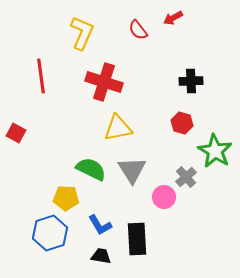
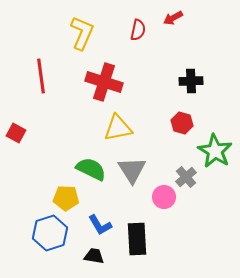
red semicircle: rotated 130 degrees counterclockwise
black trapezoid: moved 7 px left
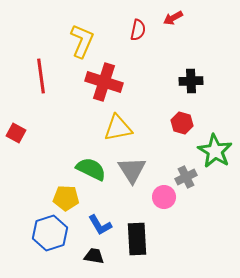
yellow L-shape: moved 8 px down
gray cross: rotated 15 degrees clockwise
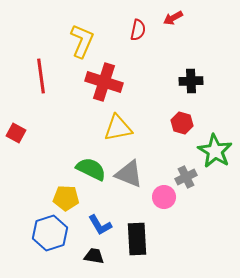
gray triangle: moved 3 px left, 4 px down; rotated 36 degrees counterclockwise
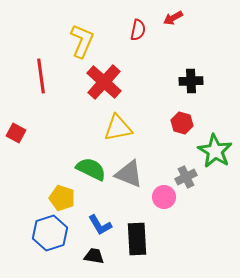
red cross: rotated 24 degrees clockwise
yellow pentagon: moved 4 px left; rotated 15 degrees clockwise
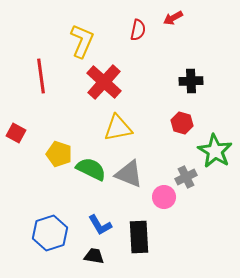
yellow pentagon: moved 3 px left, 44 px up
black rectangle: moved 2 px right, 2 px up
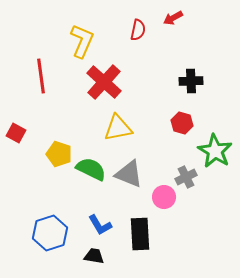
black rectangle: moved 1 px right, 3 px up
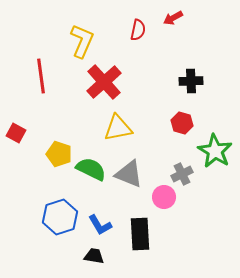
red cross: rotated 6 degrees clockwise
gray cross: moved 4 px left, 3 px up
blue hexagon: moved 10 px right, 16 px up
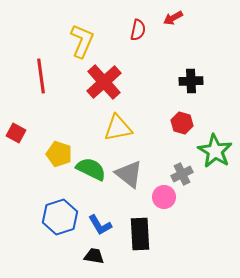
gray triangle: rotated 16 degrees clockwise
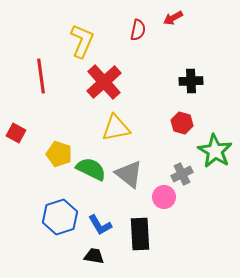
yellow triangle: moved 2 px left
